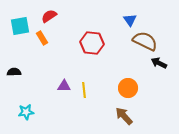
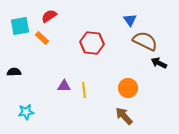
orange rectangle: rotated 16 degrees counterclockwise
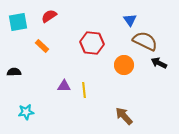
cyan square: moved 2 px left, 4 px up
orange rectangle: moved 8 px down
orange circle: moved 4 px left, 23 px up
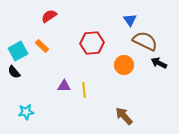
cyan square: moved 29 px down; rotated 18 degrees counterclockwise
red hexagon: rotated 10 degrees counterclockwise
black semicircle: rotated 128 degrees counterclockwise
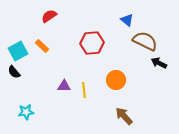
blue triangle: moved 3 px left; rotated 16 degrees counterclockwise
orange circle: moved 8 px left, 15 px down
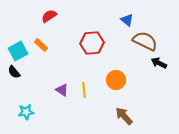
orange rectangle: moved 1 px left, 1 px up
purple triangle: moved 2 px left, 4 px down; rotated 32 degrees clockwise
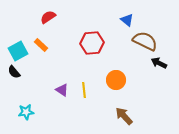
red semicircle: moved 1 px left, 1 px down
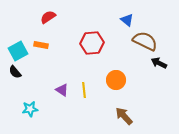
orange rectangle: rotated 32 degrees counterclockwise
black semicircle: moved 1 px right
cyan star: moved 4 px right, 3 px up
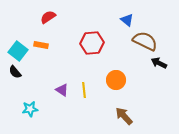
cyan square: rotated 24 degrees counterclockwise
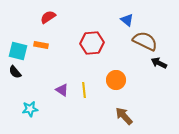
cyan square: rotated 24 degrees counterclockwise
